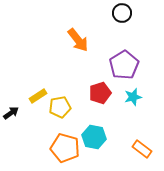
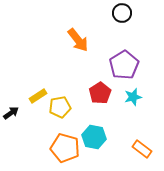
red pentagon: rotated 15 degrees counterclockwise
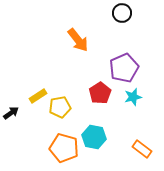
purple pentagon: moved 3 px down; rotated 8 degrees clockwise
orange pentagon: moved 1 px left
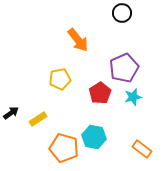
yellow rectangle: moved 23 px down
yellow pentagon: moved 28 px up
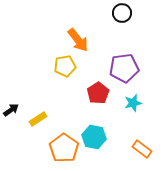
purple pentagon: rotated 16 degrees clockwise
yellow pentagon: moved 5 px right, 13 px up
red pentagon: moved 2 px left
cyan star: moved 6 px down
black arrow: moved 3 px up
orange pentagon: rotated 20 degrees clockwise
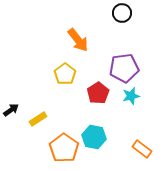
yellow pentagon: moved 8 px down; rotated 25 degrees counterclockwise
cyan star: moved 2 px left, 7 px up
